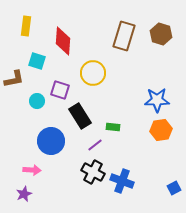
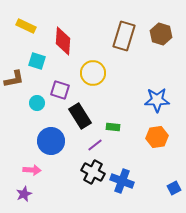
yellow rectangle: rotated 72 degrees counterclockwise
cyan circle: moved 2 px down
orange hexagon: moved 4 px left, 7 px down
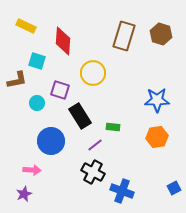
brown L-shape: moved 3 px right, 1 px down
blue cross: moved 10 px down
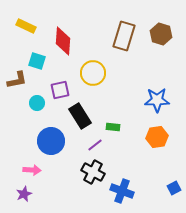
purple square: rotated 30 degrees counterclockwise
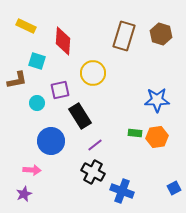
green rectangle: moved 22 px right, 6 px down
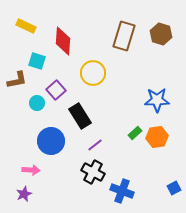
purple square: moved 4 px left; rotated 30 degrees counterclockwise
green rectangle: rotated 48 degrees counterclockwise
pink arrow: moved 1 px left
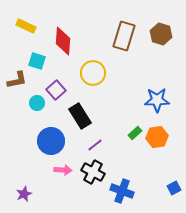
pink arrow: moved 32 px right
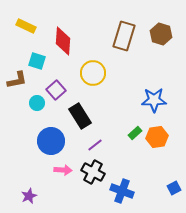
blue star: moved 3 px left
purple star: moved 5 px right, 2 px down
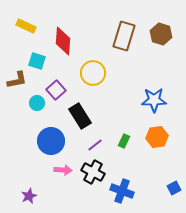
green rectangle: moved 11 px left, 8 px down; rotated 24 degrees counterclockwise
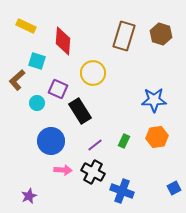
brown L-shape: rotated 150 degrees clockwise
purple square: moved 2 px right, 1 px up; rotated 24 degrees counterclockwise
black rectangle: moved 5 px up
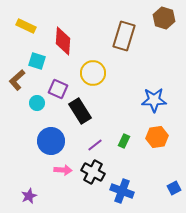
brown hexagon: moved 3 px right, 16 px up
